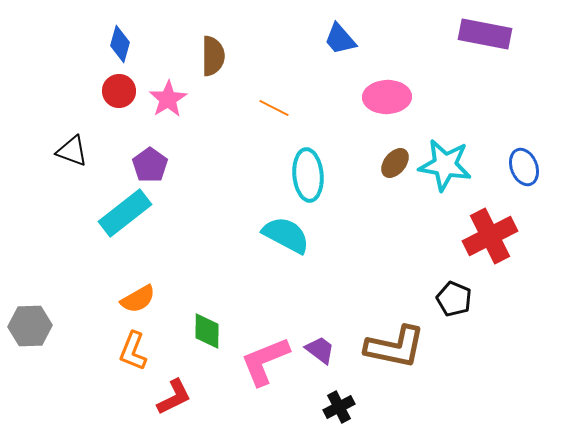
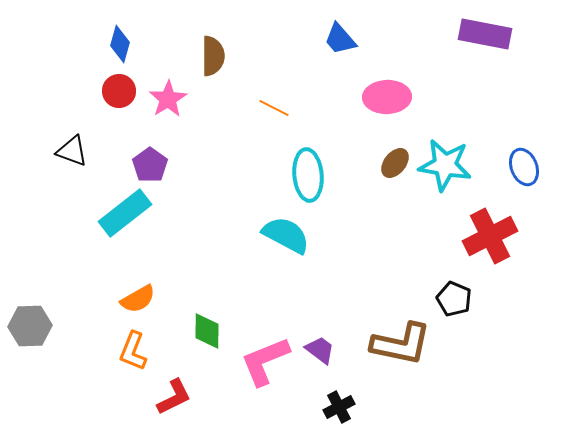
brown L-shape: moved 6 px right, 3 px up
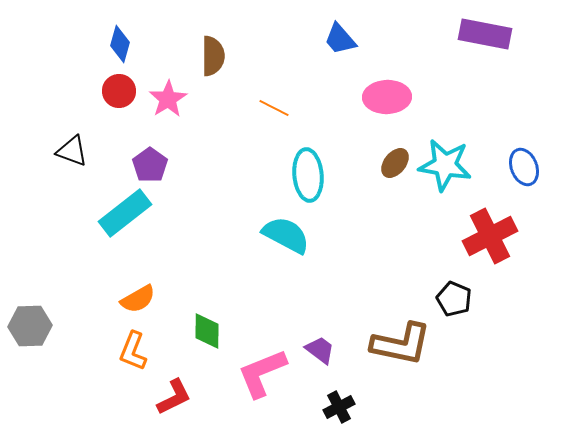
pink L-shape: moved 3 px left, 12 px down
